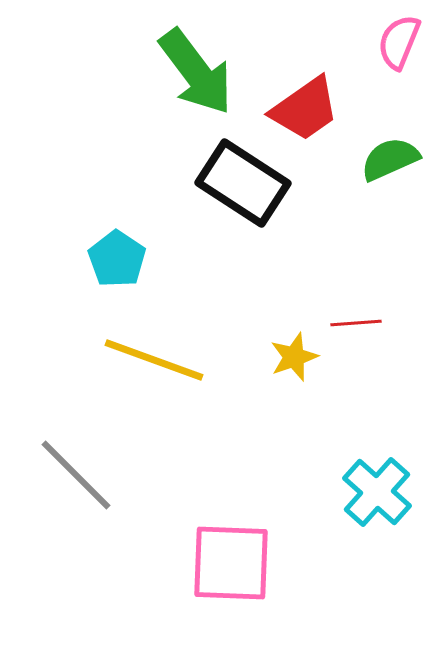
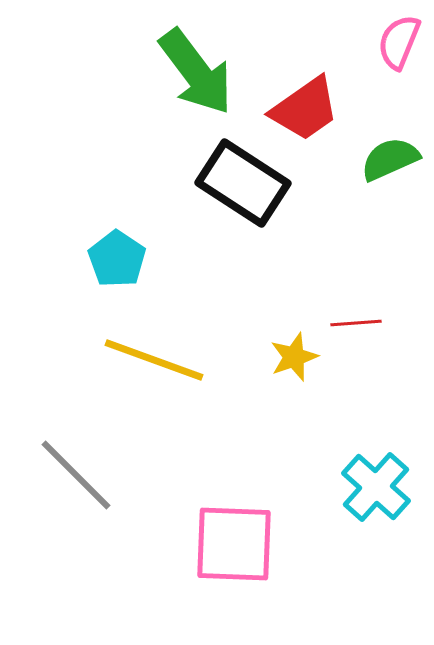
cyan cross: moved 1 px left, 5 px up
pink square: moved 3 px right, 19 px up
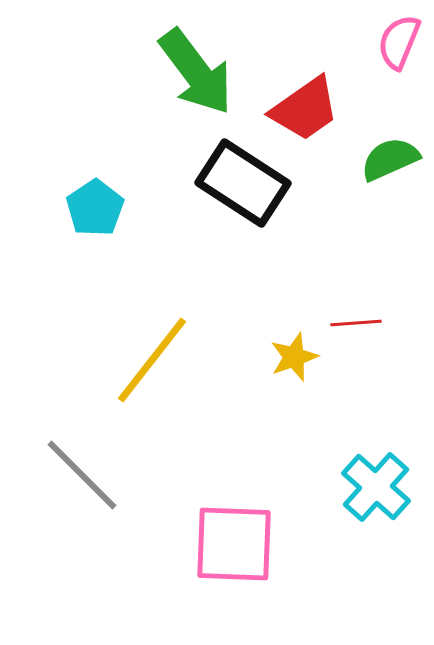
cyan pentagon: moved 22 px left, 51 px up; rotated 4 degrees clockwise
yellow line: moved 2 px left; rotated 72 degrees counterclockwise
gray line: moved 6 px right
